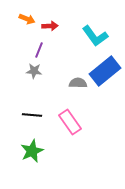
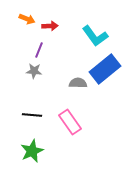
blue rectangle: moved 2 px up
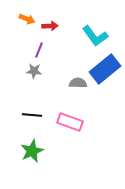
pink rectangle: rotated 35 degrees counterclockwise
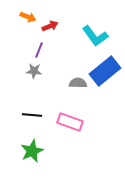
orange arrow: moved 1 px right, 2 px up
red arrow: rotated 21 degrees counterclockwise
blue rectangle: moved 2 px down
